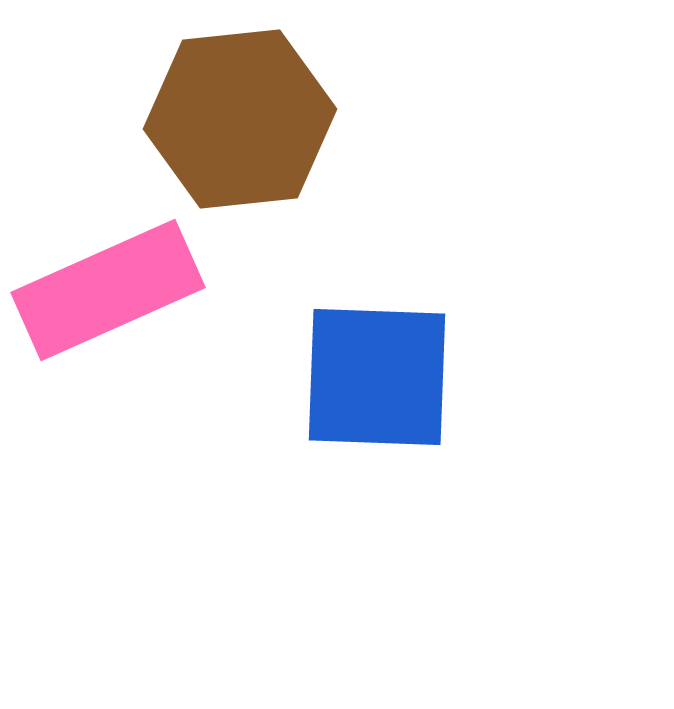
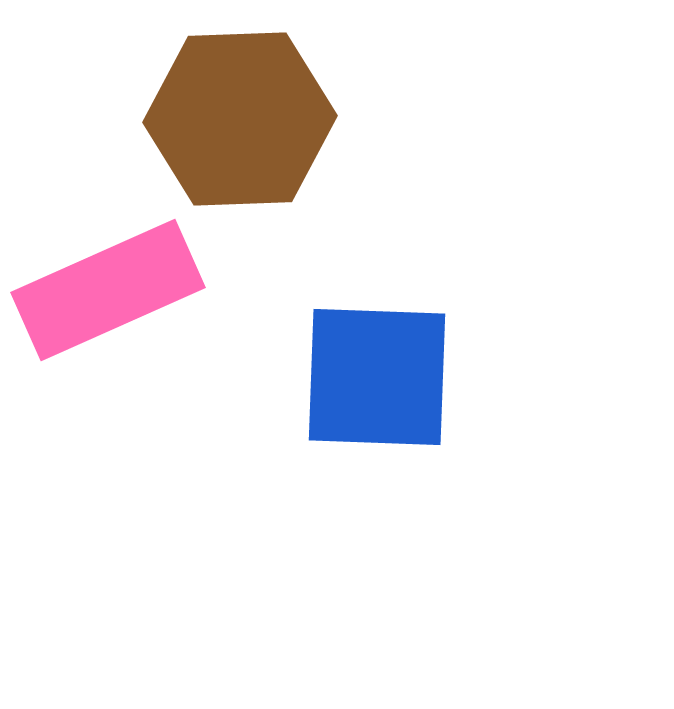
brown hexagon: rotated 4 degrees clockwise
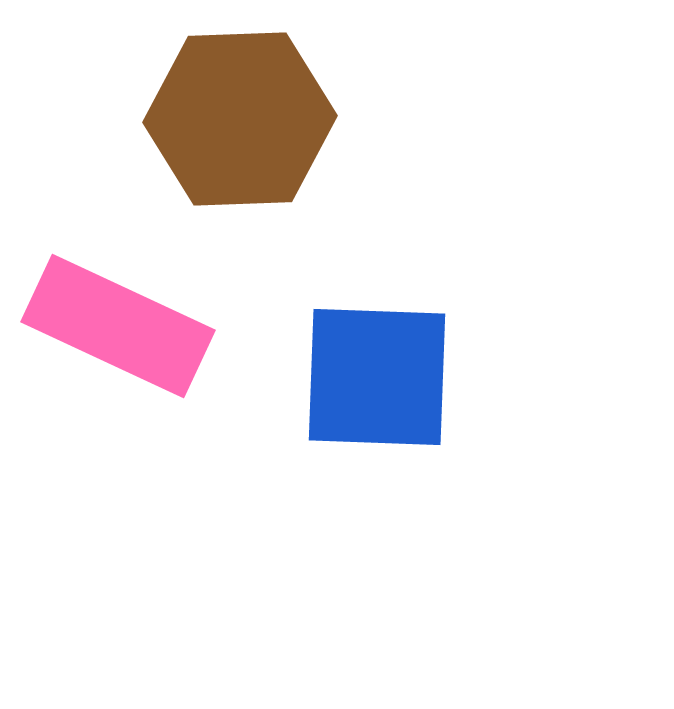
pink rectangle: moved 10 px right, 36 px down; rotated 49 degrees clockwise
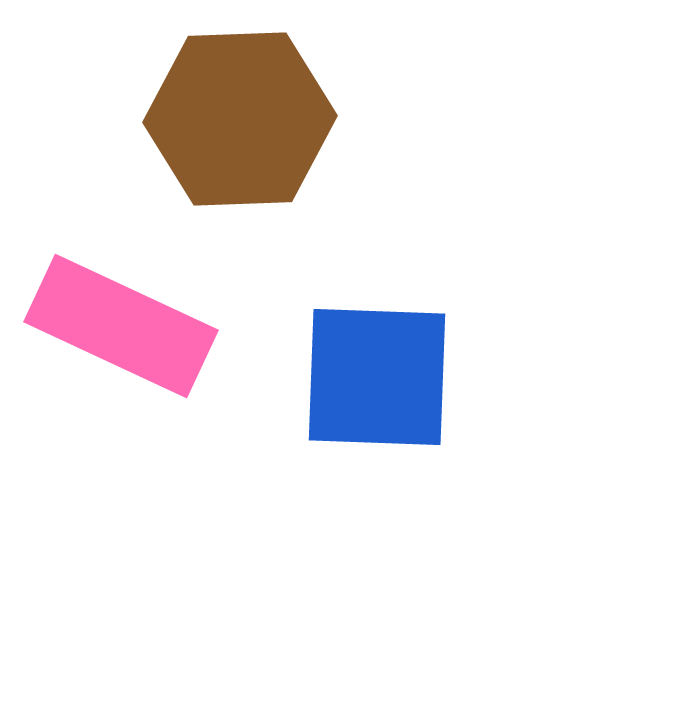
pink rectangle: moved 3 px right
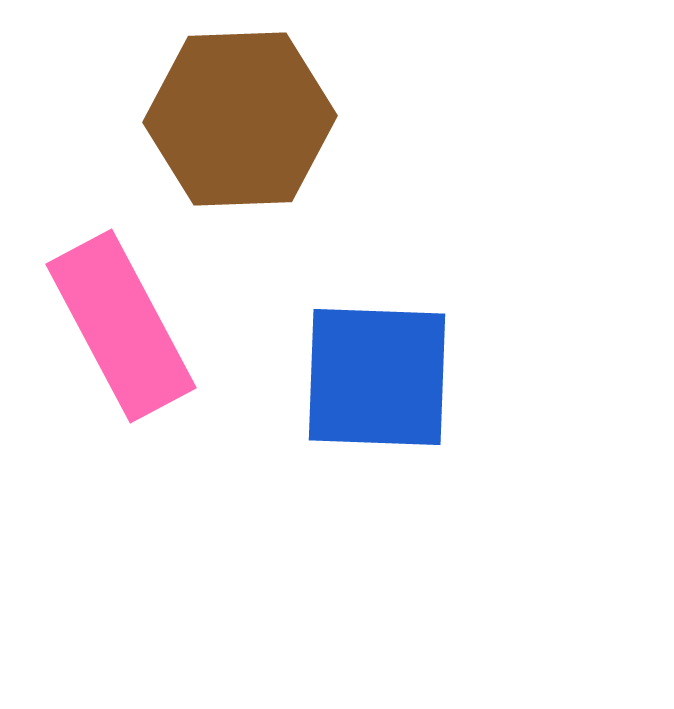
pink rectangle: rotated 37 degrees clockwise
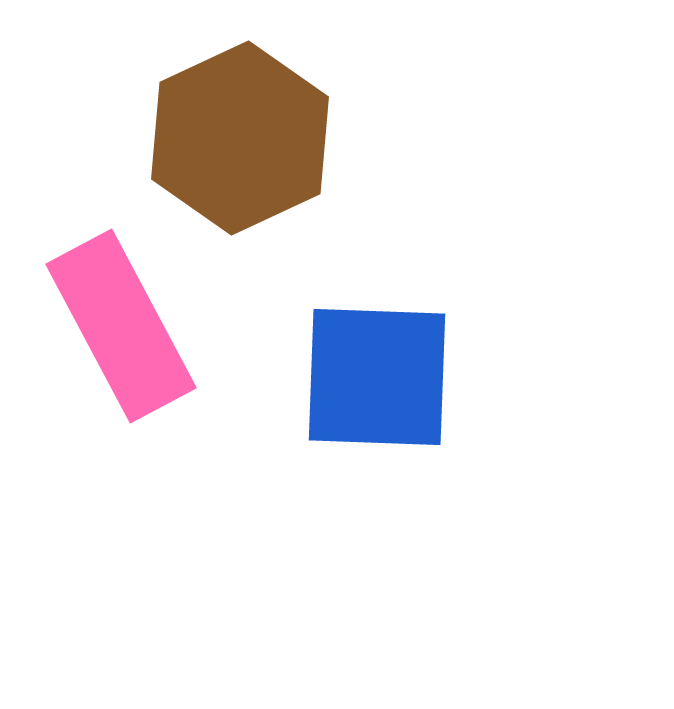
brown hexagon: moved 19 px down; rotated 23 degrees counterclockwise
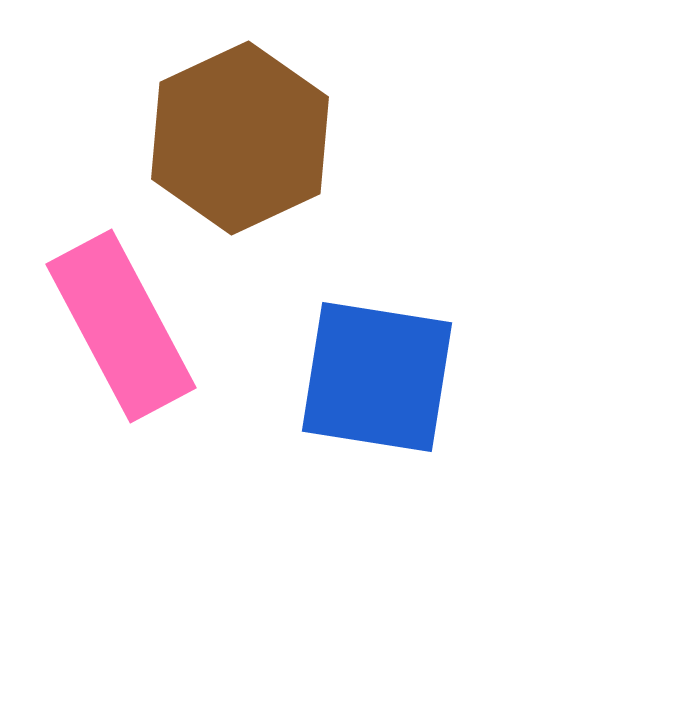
blue square: rotated 7 degrees clockwise
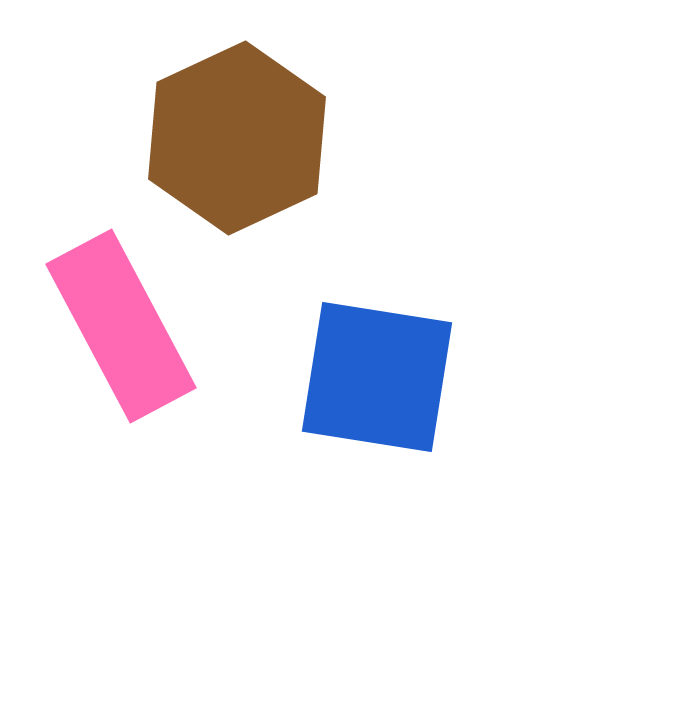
brown hexagon: moved 3 px left
